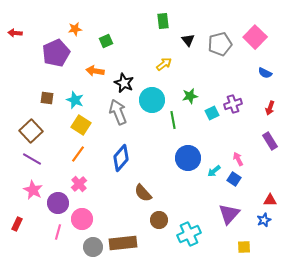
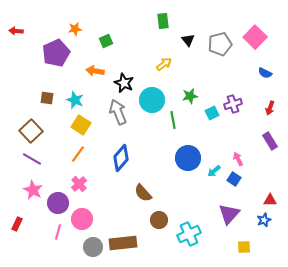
red arrow at (15, 33): moved 1 px right, 2 px up
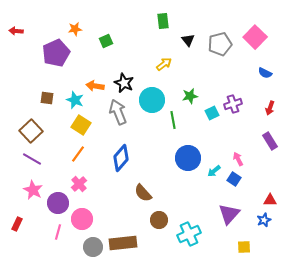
orange arrow at (95, 71): moved 15 px down
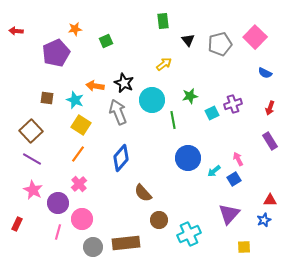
blue square at (234, 179): rotated 24 degrees clockwise
brown rectangle at (123, 243): moved 3 px right
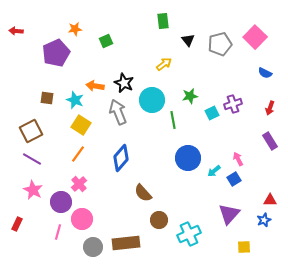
brown square at (31, 131): rotated 15 degrees clockwise
purple circle at (58, 203): moved 3 px right, 1 px up
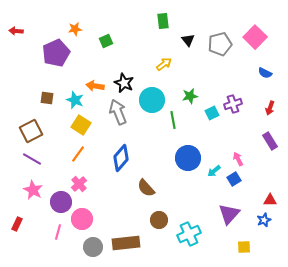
brown semicircle at (143, 193): moved 3 px right, 5 px up
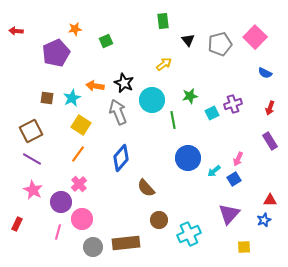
cyan star at (75, 100): moved 3 px left, 2 px up; rotated 24 degrees clockwise
pink arrow at (238, 159): rotated 128 degrees counterclockwise
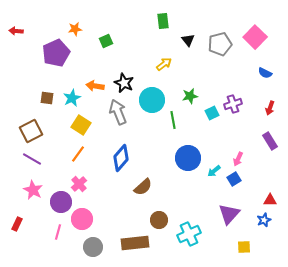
brown semicircle at (146, 188): moved 3 px left, 1 px up; rotated 90 degrees counterclockwise
brown rectangle at (126, 243): moved 9 px right
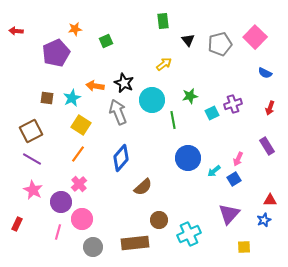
purple rectangle at (270, 141): moved 3 px left, 5 px down
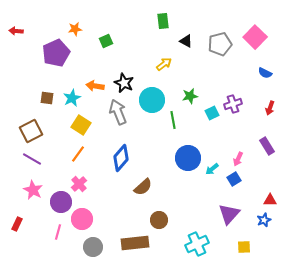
black triangle at (188, 40): moved 2 px left, 1 px down; rotated 24 degrees counterclockwise
cyan arrow at (214, 171): moved 2 px left, 2 px up
cyan cross at (189, 234): moved 8 px right, 10 px down
